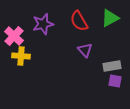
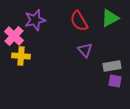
purple star: moved 8 px left, 4 px up
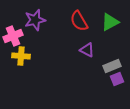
green triangle: moved 4 px down
pink cross: moved 1 px left; rotated 24 degrees clockwise
purple triangle: moved 2 px right; rotated 21 degrees counterclockwise
gray rectangle: rotated 12 degrees counterclockwise
purple square: moved 2 px right, 2 px up; rotated 32 degrees counterclockwise
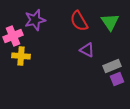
green triangle: rotated 36 degrees counterclockwise
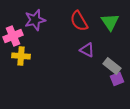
gray rectangle: rotated 60 degrees clockwise
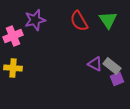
green triangle: moved 2 px left, 2 px up
purple triangle: moved 8 px right, 14 px down
yellow cross: moved 8 px left, 12 px down
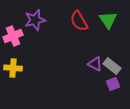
purple square: moved 4 px left, 5 px down
